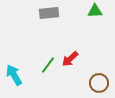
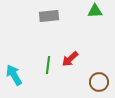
gray rectangle: moved 3 px down
green line: rotated 30 degrees counterclockwise
brown circle: moved 1 px up
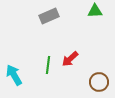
gray rectangle: rotated 18 degrees counterclockwise
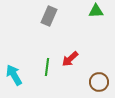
green triangle: moved 1 px right
gray rectangle: rotated 42 degrees counterclockwise
green line: moved 1 px left, 2 px down
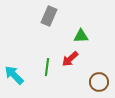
green triangle: moved 15 px left, 25 px down
cyan arrow: rotated 15 degrees counterclockwise
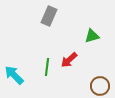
green triangle: moved 11 px right; rotated 14 degrees counterclockwise
red arrow: moved 1 px left, 1 px down
brown circle: moved 1 px right, 4 px down
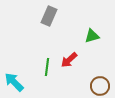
cyan arrow: moved 7 px down
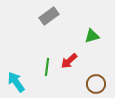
gray rectangle: rotated 30 degrees clockwise
red arrow: moved 1 px down
cyan arrow: moved 2 px right; rotated 10 degrees clockwise
brown circle: moved 4 px left, 2 px up
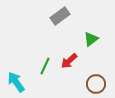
gray rectangle: moved 11 px right
green triangle: moved 1 px left, 3 px down; rotated 21 degrees counterclockwise
green line: moved 2 px left, 1 px up; rotated 18 degrees clockwise
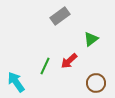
brown circle: moved 1 px up
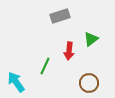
gray rectangle: rotated 18 degrees clockwise
red arrow: moved 10 px up; rotated 42 degrees counterclockwise
brown circle: moved 7 px left
